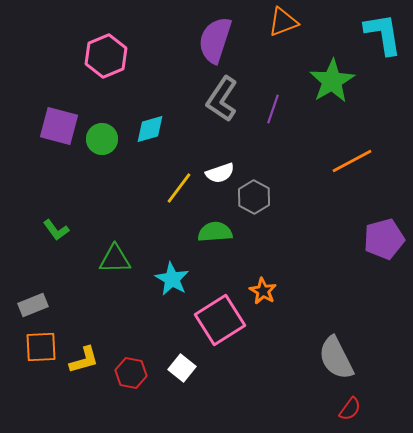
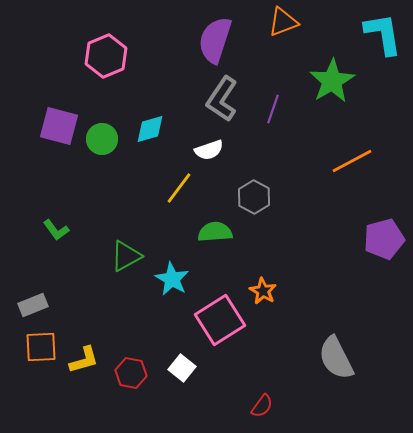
white semicircle: moved 11 px left, 23 px up
green triangle: moved 11 px right, 3 px up; rotated 28 degrees counterclockwise
red semicircle: moved 88 px left, 3 px up
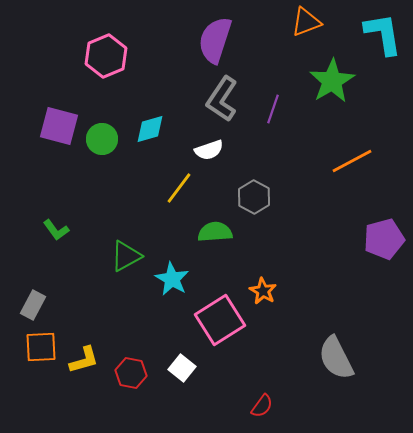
orange triangle: moved 23 px right
gray rectangle: rotated 40 degrees counterclockwise
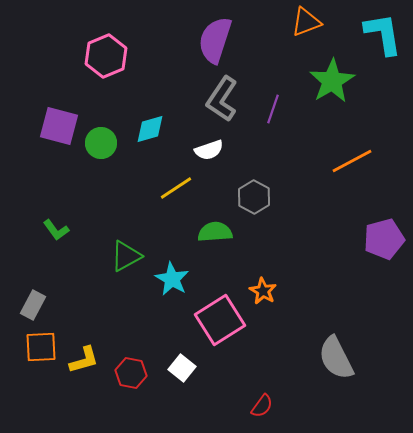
green circle: moved 1 px left, 4 px down
yellow line: moved 3 px left; rotated 20 degrees clockwise
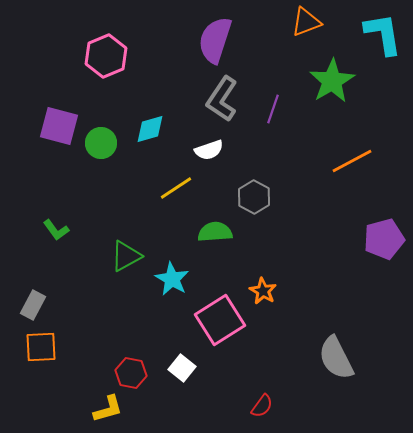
yellow L-shape: moved 24 px right, 49 px down
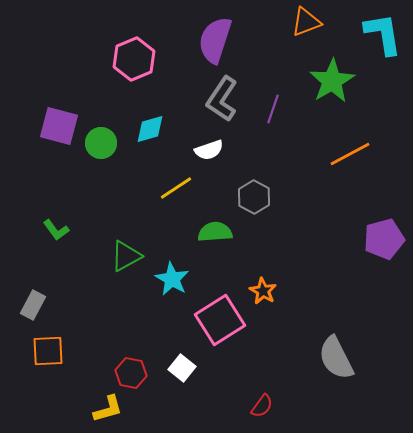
pink hexagon: moved 28 px right, 3 px down
orange line: moved 2 px left, 7 px up
orange square: moved 7 px right, 4 px down
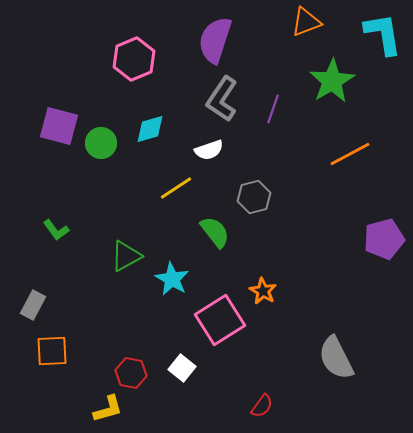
gray hexagon: rotated 16 degrees clockwise
green semicircle: rotated 56 degrees clockwise
orange square: moved 4 px right
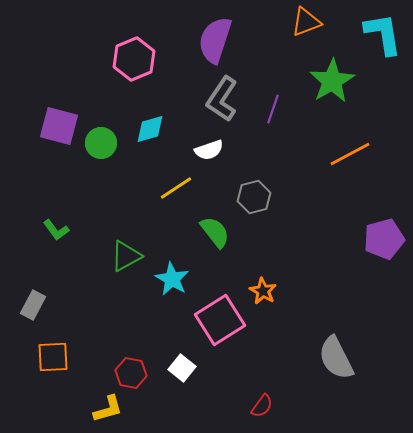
orange square: moved 1 px right, 6 px down
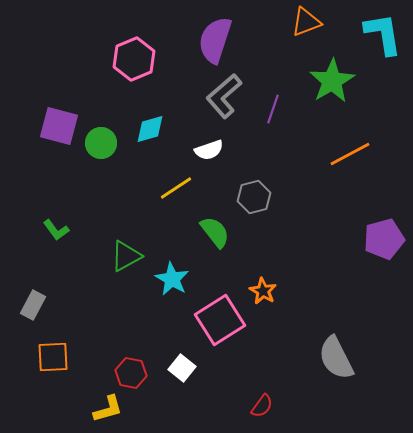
gray L-shape: moved 2 px right, 3 px up; rotated 15 degrees clockwise
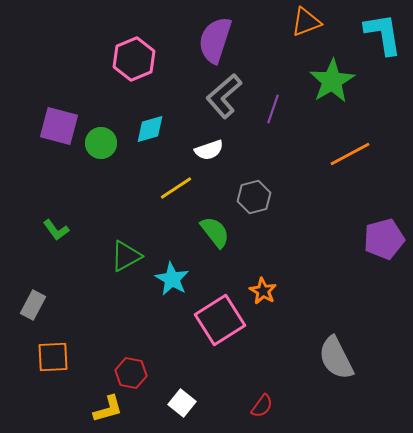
white square: moved 35 px down
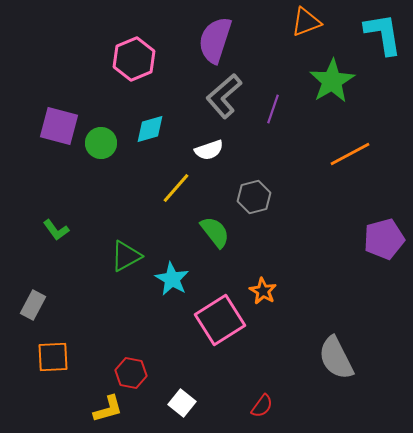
yellow line: rotated 16 degrees counterclockwise
